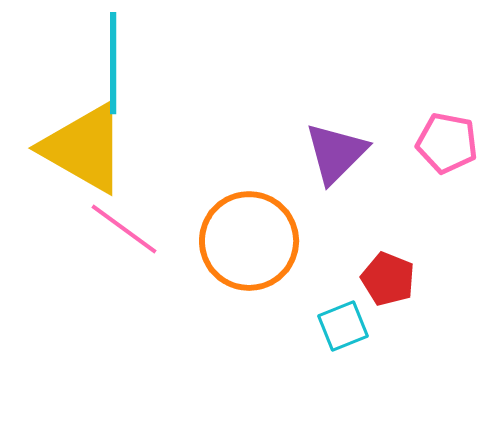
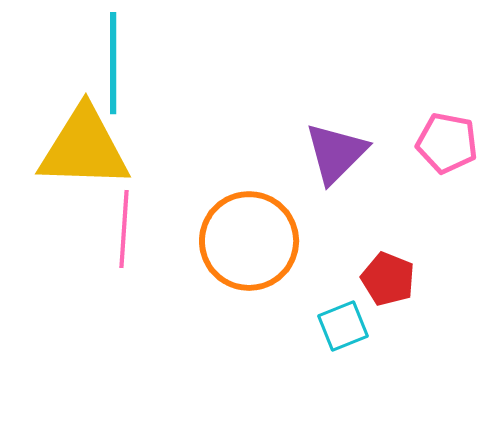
yellow triangle: rotated 28 degrees counterclockwise
pink line: rotated 58 degrees clockwise
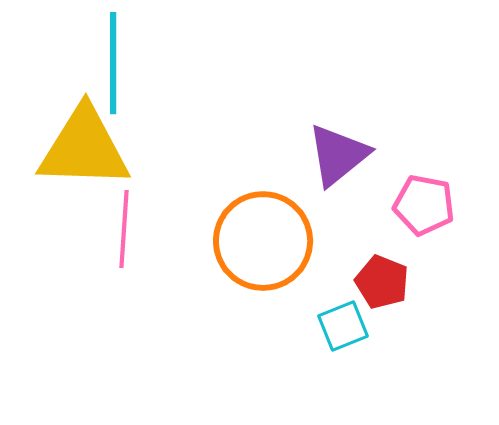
pink pentagon: moved 23 px left, 62 px down
purple triangle: moved 2 px right, 2 px down; rotated 6 degrees clockwise
orange circle: moved 14 px right
red pentagon: moved 6 px left, 3 px down
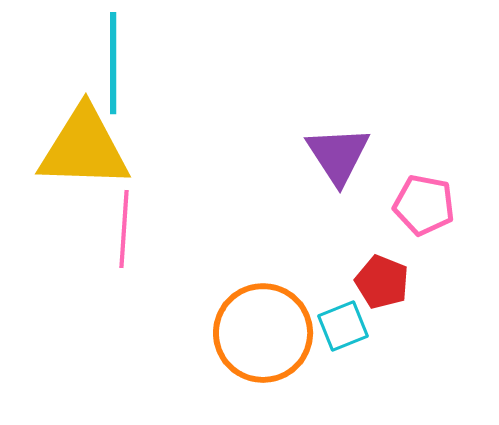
purple triangle: rotated 24 degrees counterclockwise
orange circle: moved 92 px down
